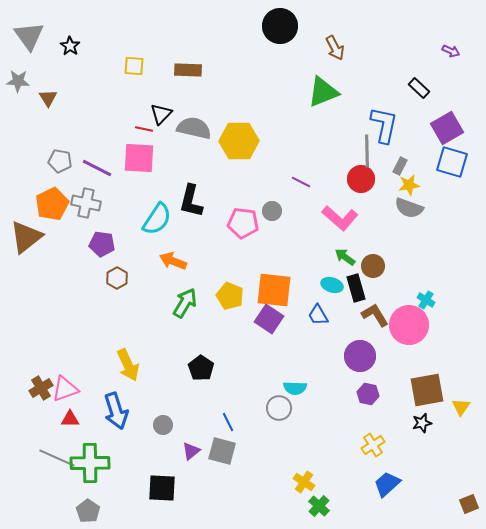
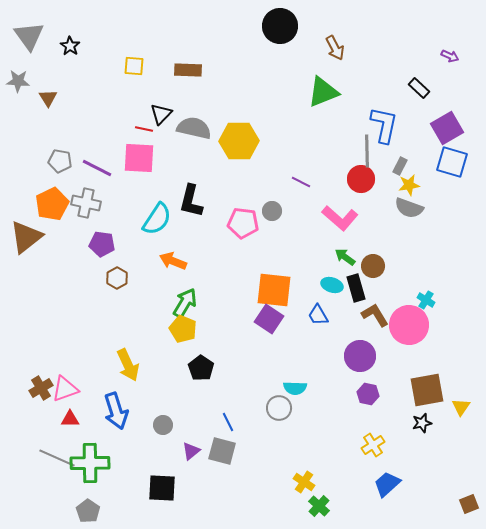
purple arrow at (451, 51): moved 1 px left, 5 px down
yellow pentagon at (230, 296): moved 47 px left, 33 px down
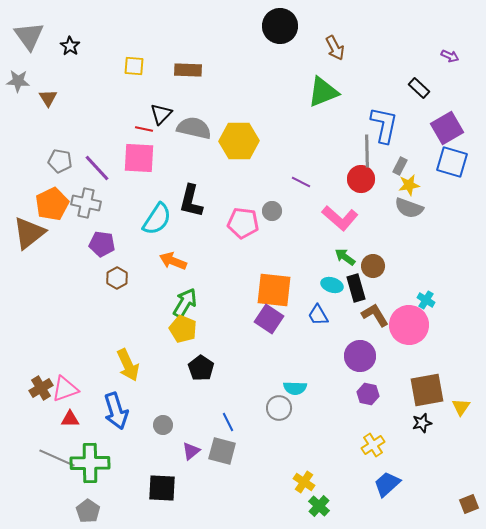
purple line at (97, 168): rotated 20 degrees clockwise
brown triangle at (26, 237): moved 3 px right, 4 px up
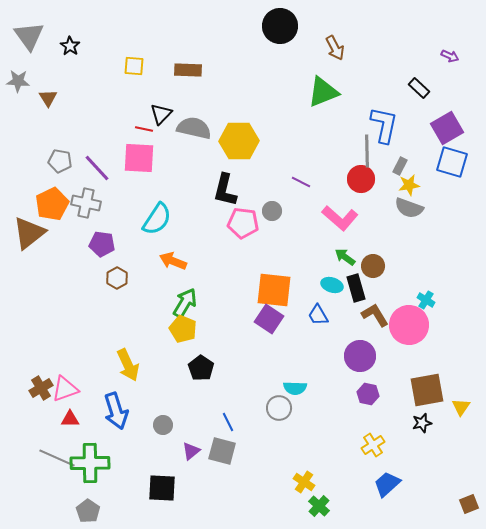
black L-shape at (191, 201): moved 34 px right, 11 px up
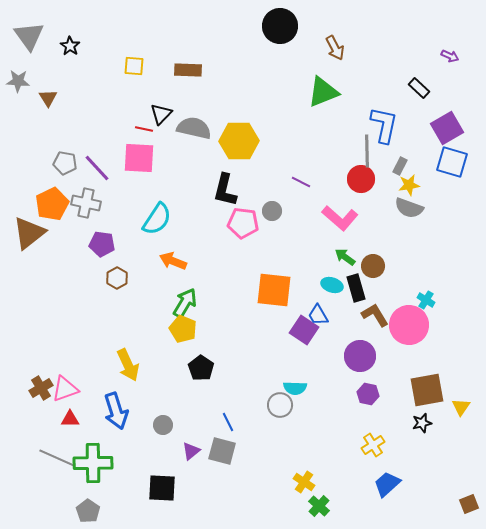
gray pentagon at (60, 161): moved 5 px right, 2 px down
purple square at (269, 319): moved 35 px right, 11 px down
gray circle at (279, 408): moved 1 px right, 3 px up
green cross at (90, 463): moved 3 px right
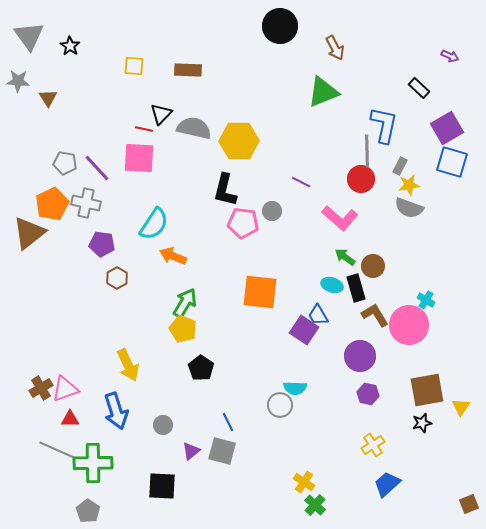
cyan semicircle at (157, 219): moved 3 px left, 5 px down
orange arrow at (173, 261): moved 5 px up
orange square at (274, 290): moved 14 px left, 2 px down
gray line at (57, 458): moved 8 px up
black square at (162, 488): moved 2 px up
green cross at (319, 506): moved 4 px left, 1 px up
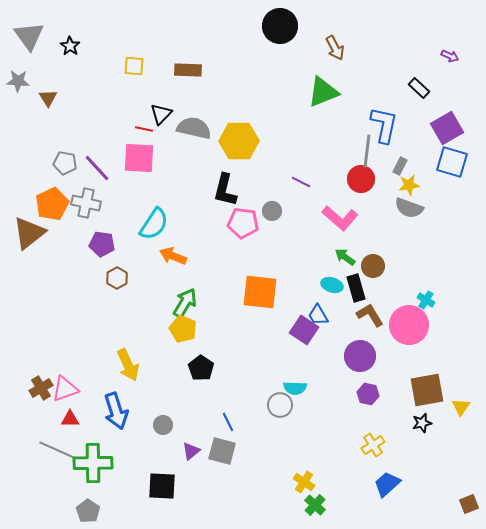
gray line at (367, 151): rotated 8 degrees clockwise
brown L-shape at (375, 315): moved 5 px left
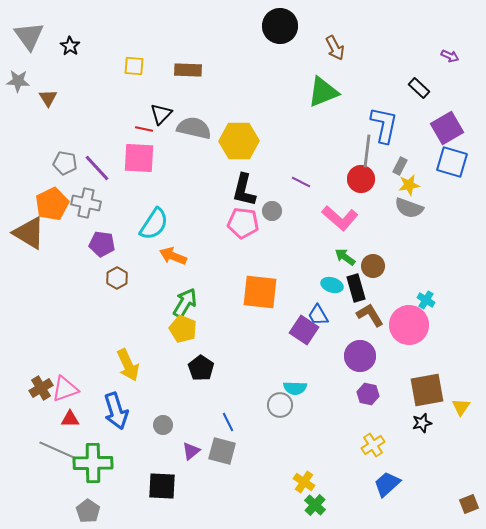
black L-shape at (225, 190): moved 19 px right
brown triangle at (29, 233): rotated 51 degrees counterclockwise
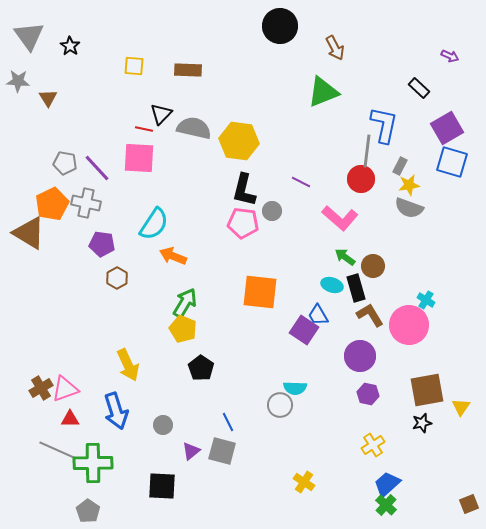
yellow hexagon at (239, 141): rotated 9 degrees clockwise
green cross at (315, 505): moved 71 px right
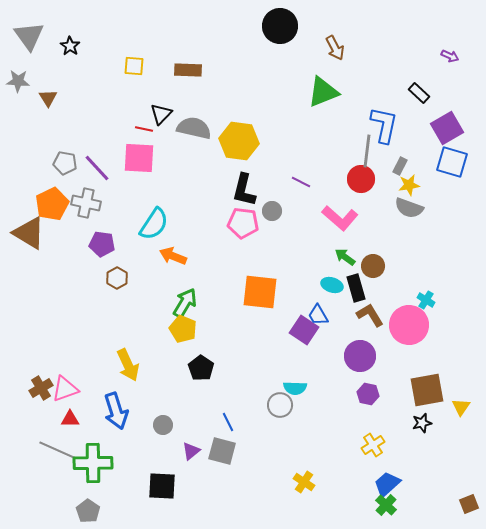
black rectangle at (419, 88): moved 5 px down
